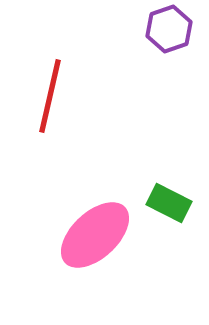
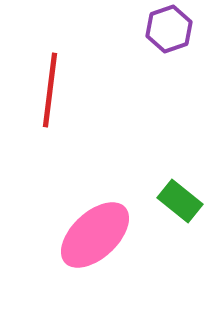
red line: moved 6 px up; rotated 6 degrees counterclockwise
green rectangle: moved 11 px right, 2 px up; rotated 12 degrees clockwise
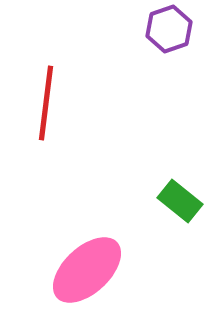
red line: moved 4 px left, 13 px down
pink ellipse: moved 8 px left, 35 px down
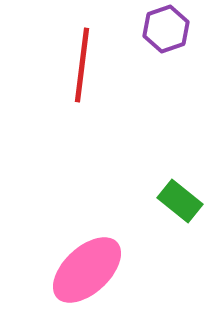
purple hexagon: moved 3 px left
red line: moved 36 px right, 38 px up
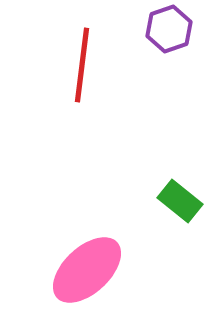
purple hexagon: moved 3 px right
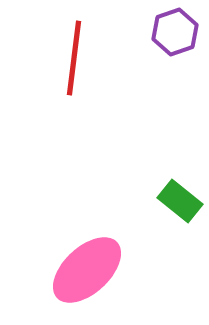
purple hexagon: moved 6 px right, 3 px down
red line: moved 8 px left, 7 px up
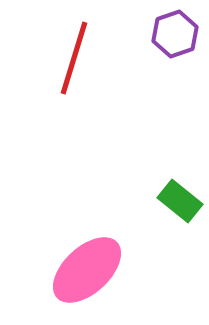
purple hexagon: moved 2 px down
red line: rotated 10 degrees clockwise
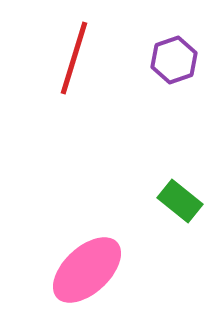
purple hexagon: moved 1 px left, 26 px down
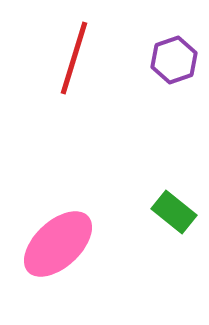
green rectangle: moved 6 px left, 11 px down
pink ellipse: moved 29 px left, 26 px up
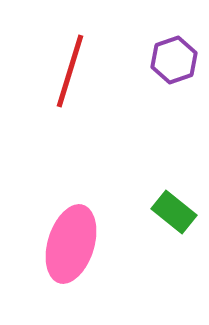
red line: moved 4 px left, 13 px down
pink ellipse: moved 13 px right; rotated 30 degrees counterclockwise
